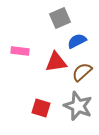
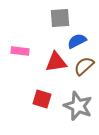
gray square: rotated 20 degrees clockwise
brown semicircle: moved 2 px right, 6 px up
red square: moved 1 px right, 9 px up
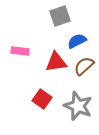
gray square: moved 2 px up; rotated 15 degrees counterclockwise
red square: rotated 18 degrees clockwise
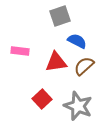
blue semicircle: rotated 54 degrees clockwise
red square: rotated 12 degrees clockwise
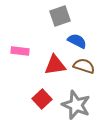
red triangle: moved 1 px left, 3 px down
brown semicircle: rotated 60 degrees clockwise
gray star: moved 2 px left, 1 px up
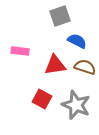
brown semicircle: moved 1 px right, 1 px down
red square: rotated 18 degrees counterclockwise
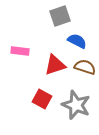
red triangle: rotated 10 degrees counterclockwise
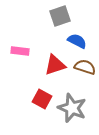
gray star: moved 4 px left, 3 px down
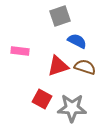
red triangle: moved 3 px right, 1 px down
gray star: rotated 20 degrees counterclockwise
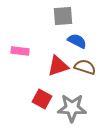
gray square: moved 3 px right; rotated 15 degrees clockwise
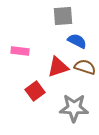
red triangle: moved 1 px down
red square: moved 7 px left, 8 px up; rotated 24 degrees clockwise
gray star: moved 2 px right
